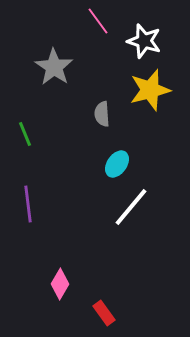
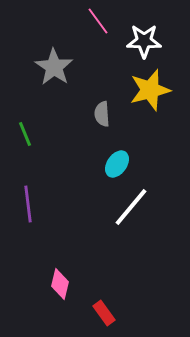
white star: rotated 16 degrees counterclockwise
pink diamond: rotated 16 degrees counterclockwise
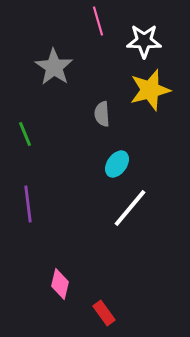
pink line: rotated 20 degrees clockwise
white line: moved 1 px left, 1 px down
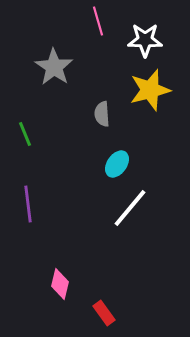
white star: moved 1 px right, 1 px up
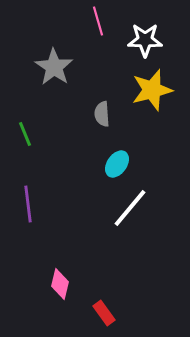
yellow star: moved 2 px right
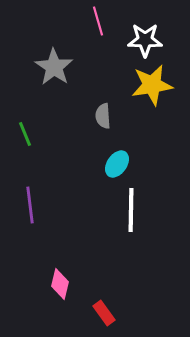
yellow star: moved 5 px up; rotated 6 degrees clockwise
gray semicircle: moved 1 px right, 2 px down
purple line: moved 2 px right, 1 px down
white line: moved 1 px right, 2 px down; rotated 39 degrees counterclockwise
